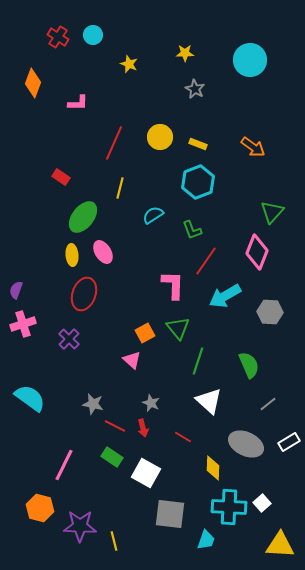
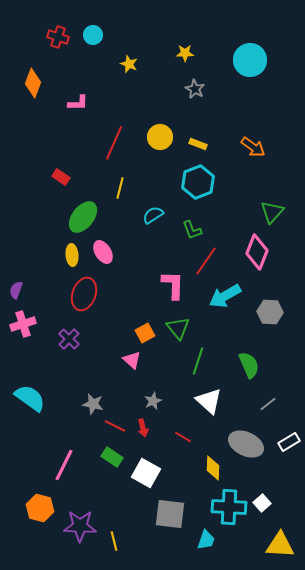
red cross at (58, 37): rotated 15 degrees counterclockwise
gray star at (151, 403): moved 2 px right, 2 px up; rotated 24 degrees clockwise
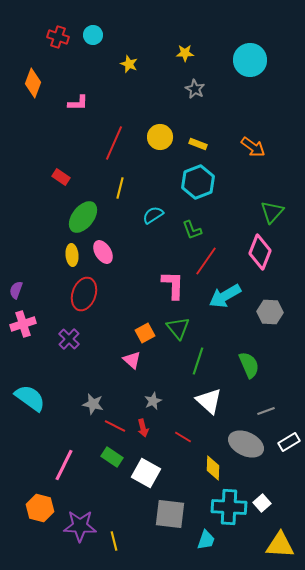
pink diamond at (257, 252): moved 3 px right
gray line at (268, 404): moved 2 px left, 7 px down; rotated 18 degrees clockwise
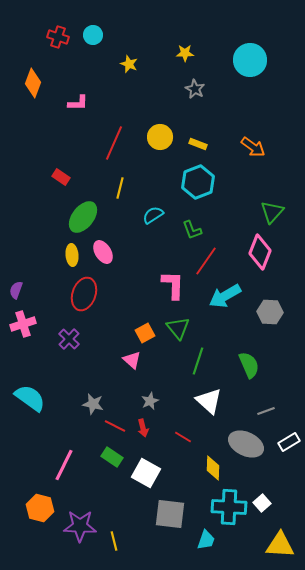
gray star at (153, 401): moved 3 px left
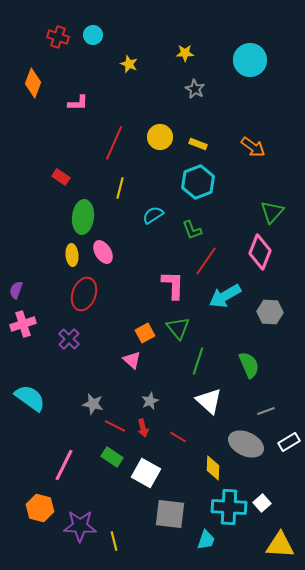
green ellipse at (83, 217): rotated 32 degrees counterclockwise
red line at (183, 437): moved 5 px left
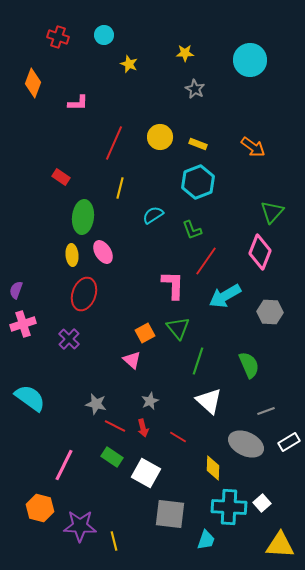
cyan circle at (93, 35): moved 11 px right
gray star at (93, 404): moved 3 px right
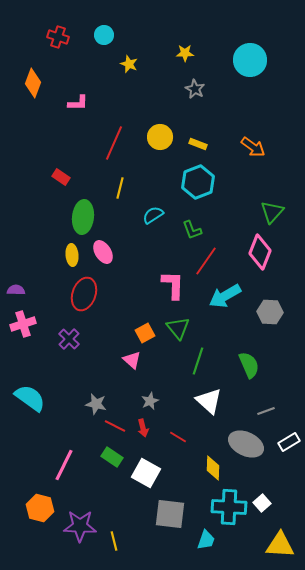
purple semicircle at (16, 290): rotated 72 degrees clockwise
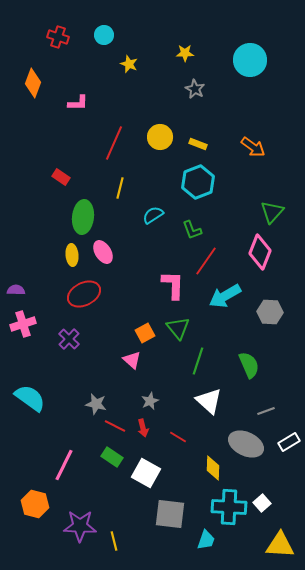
red ellipse at (84, 294): rotated 44 degrees clockwise
orange hexagon at (40, 508): moved 5 px left, 4 px up
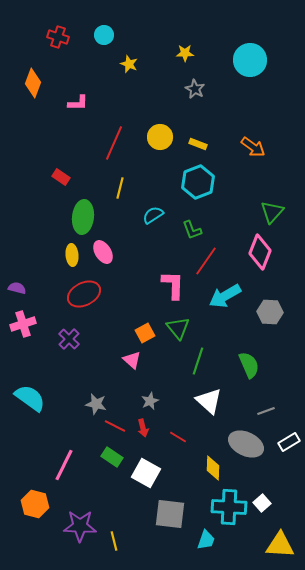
purple semicircle at (16, 290): moved 1 px right, 2 px up; rotated 12 degrees clockwise
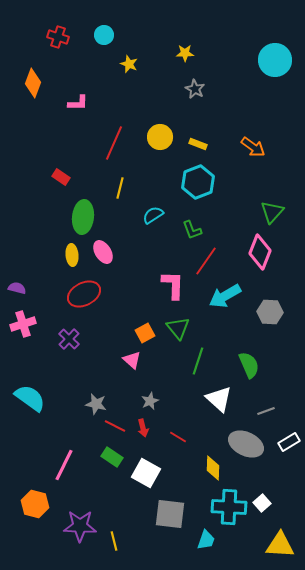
cyan circle at (250, 60): moved 25 px right
white triangle at (209, 401): moved 10 px right, 2 px up
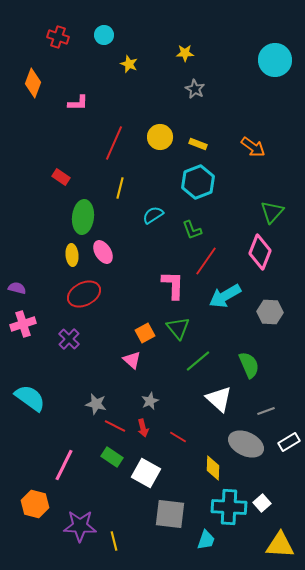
green line at (198, 361): rotated 32 degrees clockwise
